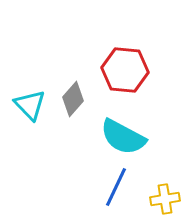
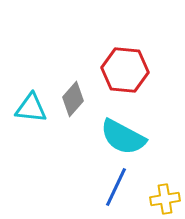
cyan triangle: moved 1 px right, 3 px down; rotated 40 degrees counterclockwise
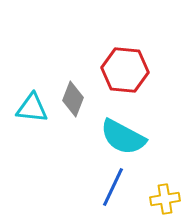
gray diamond: rotated 20 degrees counterclockwise
cyan triangle: moved 1 px right
blue line: moved 3 px left
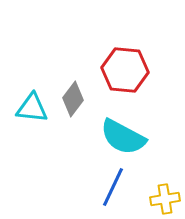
gray diamond: rotated 16 degrees clockwise
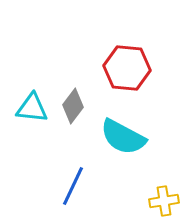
red hexagon: moved 2 px right, 2 px up
gray diamond: moved 7 px down
blue line: moved 40 px left, 1 px up
yellow cross: moved 1 px left, 2 px down
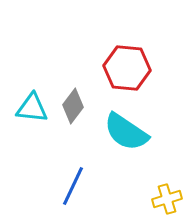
cyan semicircle: moved 3 px right, 5 px up; rotated 6 degrees clockwise
yellow cross: moved 3 px right, 2 px up; rotated 8 degrees counterclockwise
